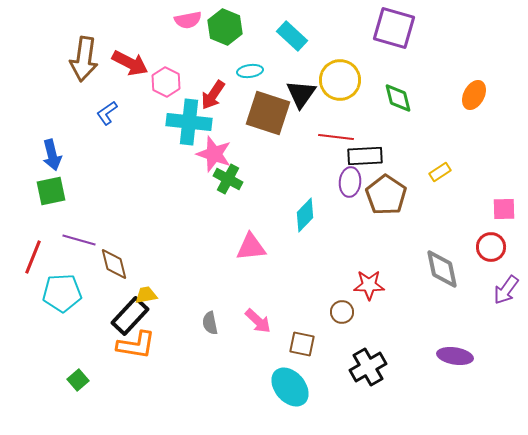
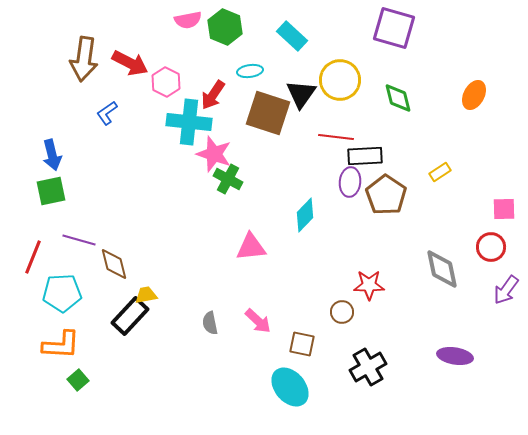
orange L-shape at (136, 345): moved 75 px left; rotated 6 degrees counterclockwise
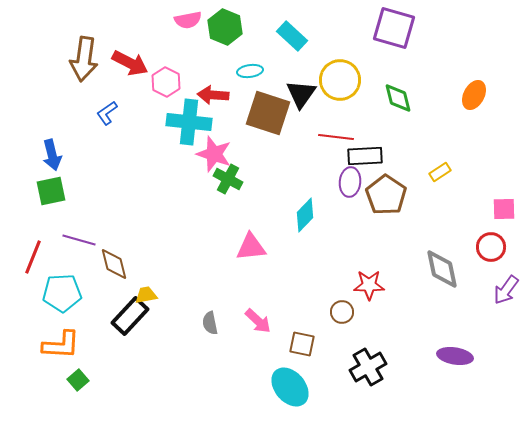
red arrow at (213, 95): rotated 60 degrees clockwise
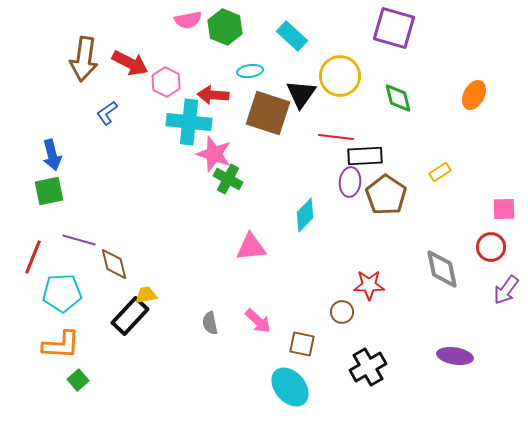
yellow circle at (340, 80): moved 4 px up
green square at (51, 191): moved 2 px left
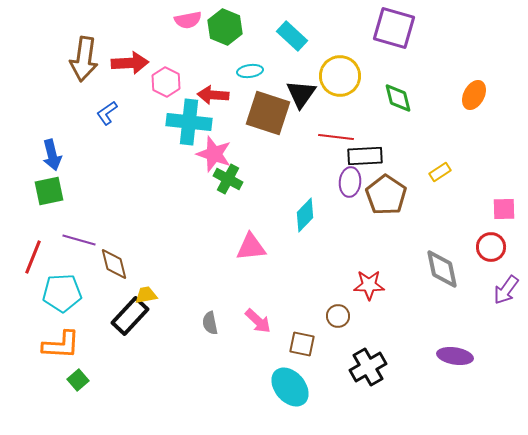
red arrow at (130, 63): rotated 30 degrees counterclockwise
brown circle at (342, 312): moved 4 px left, 4 px down
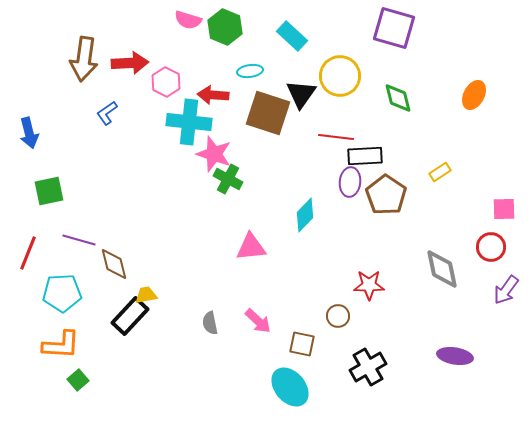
pink semicircle at (188, 20): rotated 28 degrees clockwise
blue arrow at (52, 155): moved 23 px left, 22 px up
red line at (33, 257): moved 5 px left, 4 px up
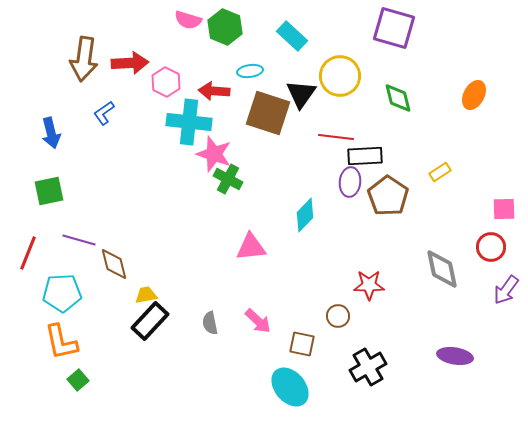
red arrow at (213, 95): moved 1 px right, 4 px up
blue L-shape at (107, 113): moved 3 px left
blue arrow at (29, 133): moved 22 px right
brown pentagon at (386, 195): moved 2 px right, 1 px down
black rectangle at (130, 316): moved 20 px right, 5 px down
orange L-shape at (61, 345): moved 3 px up; rotated 75 degrees clockwise
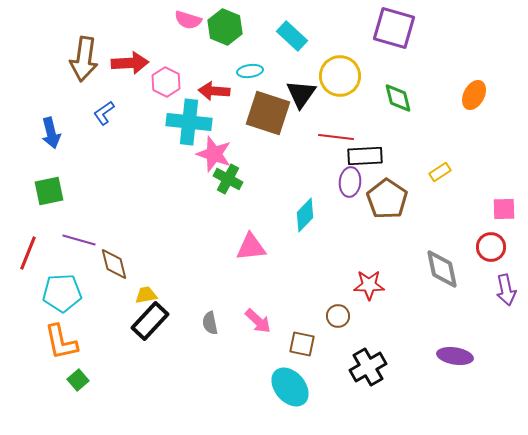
brown pentagon at (388, 196): moved 1 px left, 3 px down
purple arrow at (506, 290): rotated 48 degrees counterclockwise
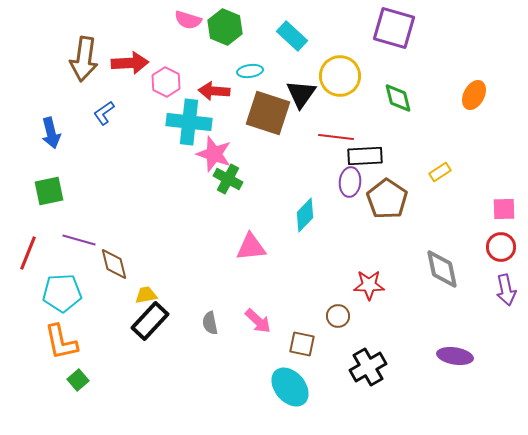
red circle at (491, 247): moved 10 px right
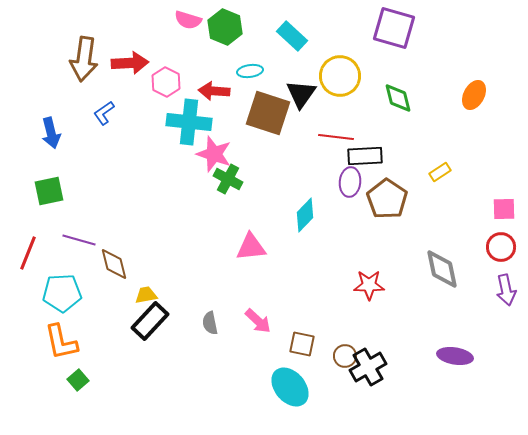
brown circle at (338, 316): moved 7 px right, 40 px down
